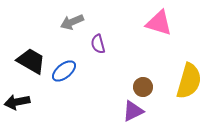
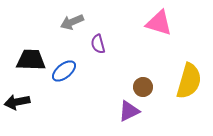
black trapezoid: moved 1 px up; rotated 28 degrees counterclockwise
purple triangle: moved 4 px left
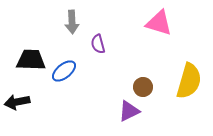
gray arrow: rotated 70 degrees counterclockwise
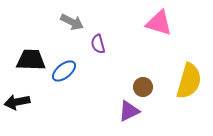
gray arrow: rotated 60 degrees counterclockwise
